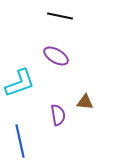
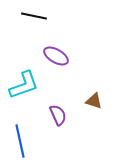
black line: moved 26 px left
cyan L-shape: moved 4 px right, 2 px down
brown triangle: moved 9 px right, 1 px up; rotated 12 degrees clockwise
purple semicircle: rotated 15 degrees counterclockwise
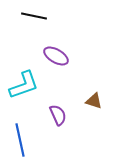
blue line: moved 1 px up
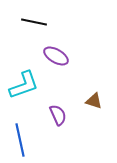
black line: moved 6 px down
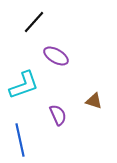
black line: rotated 60 degrees counterclockwise
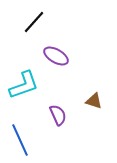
blue line: rotated 12 degrees counterclockwise
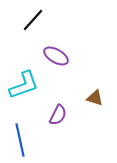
black line: moved 1 px left, 2 px up
brown triangle: moved 1 px right, 3 px up
purple semicircle: rotated 50 degrees clockwise
blue line: rotated 12 degrees clockwise
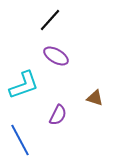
black line: moved 17 px right
blue line: rotated 16 degrees counterclockwise
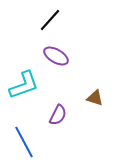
blue line: moved 4 px right, 2 px down
